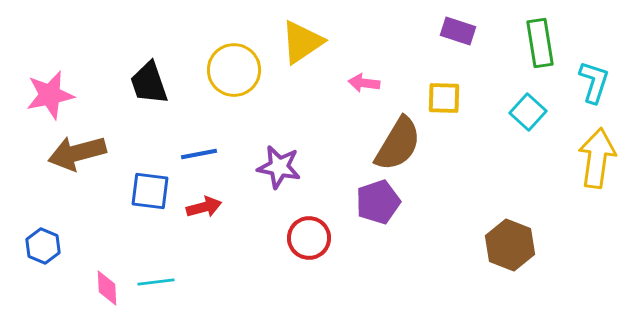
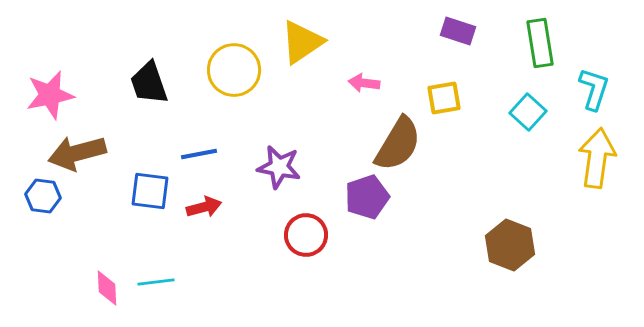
cyan L-shape: moved 7 px down
yellow square: rotated 12 degrees counterclockwise
purple pentagon: moved 11 px left, 5 px up
red circle: moved 3 px left, 3 px up
blue hexagon: moved 50 px up; rotated 16 degrees counterclockwise
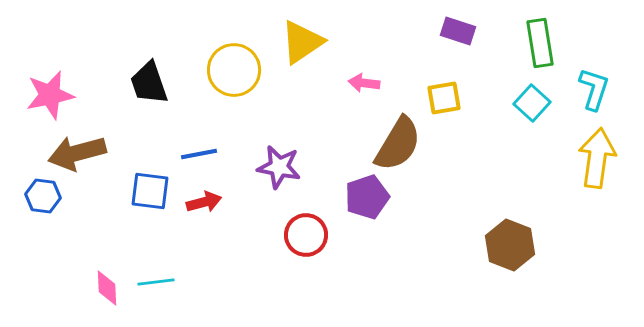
cyan square: moved 4 px right, 9 px up
red arrow: moved 5 px up
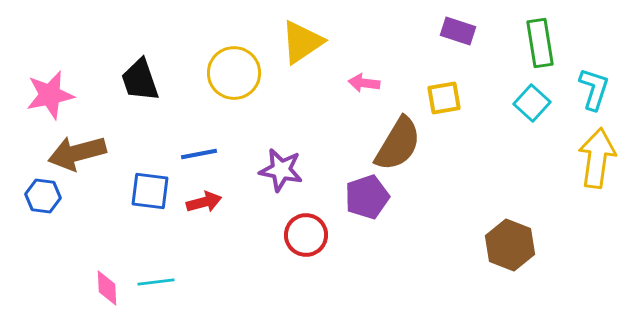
yellow circle: moved 3 px down
black trapezoid: moved 9 px left, 3 px up
purple star: moved 2 px right, 3 px down
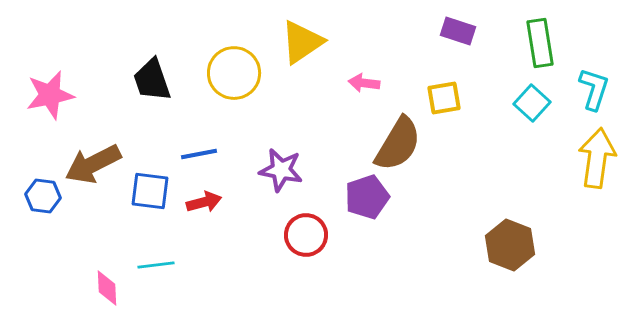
black trapezoid: moved 12 px right
brown arrow: moved 16 px right, 11 px down; rotated 12 degrees counterclockwise
cyan line: moved 17 px up
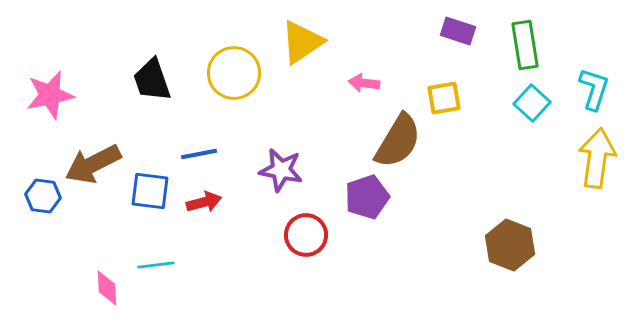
green rectangle: moved 15 px left, 2 px down
brown semicircle: moved 3 px up
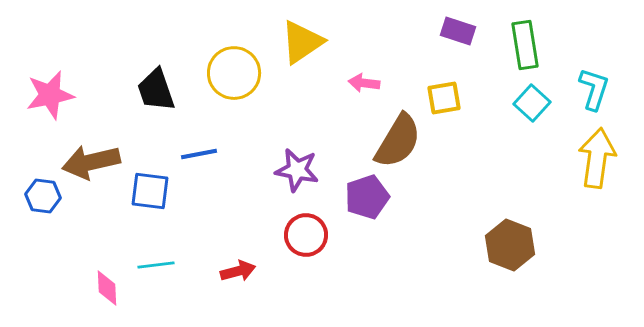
black trapezoid: moved 4 px right, 10 px down
brown arrow: moved 2 px left, 2 px up; rotated 14 degrees clockwise
purple star: moved 16 px right
red arrow: moved 34 px right, 69 px down
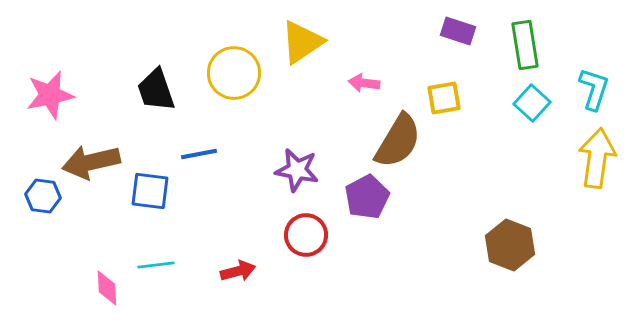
purple pentagon: rotated 9 degrees counterclockwise
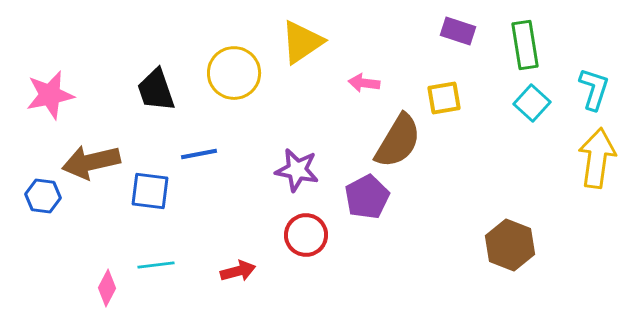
pink diamond: rotated 30 degrees clockwise
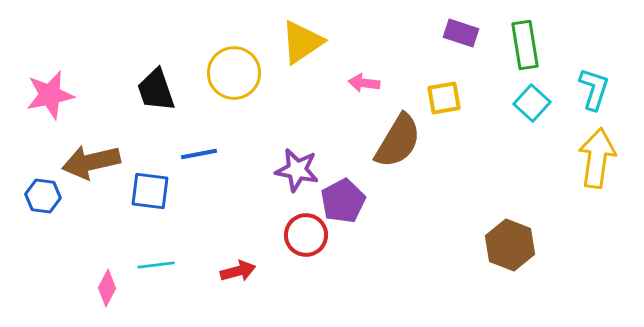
purple rectangle: moved 3 px right, 2 px down
purple pentagon: moved 24 px left, 4 px down
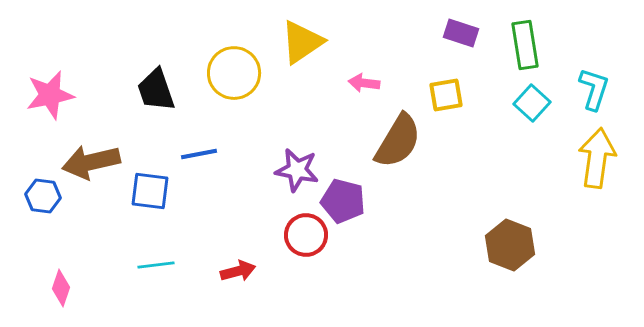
yellow square: moved 2 px right, 3 px up
purple pentagon: rotated 30 degrees counterclockwise
pink diamond: moved 46 px left; rotated 9 degrees counterclockwise
